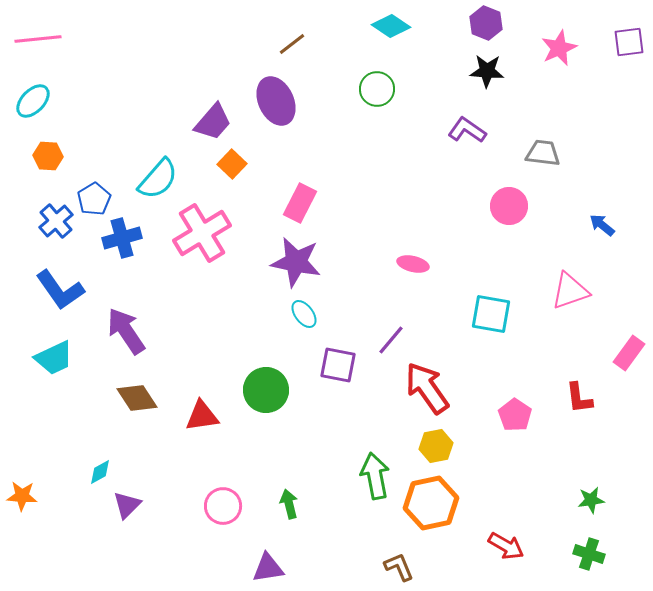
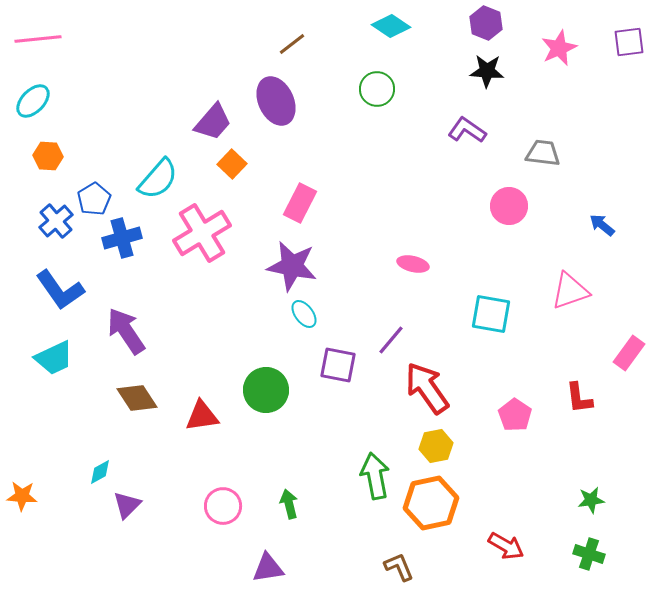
purple star at (296, 262): moved 4 px left, 4 px down
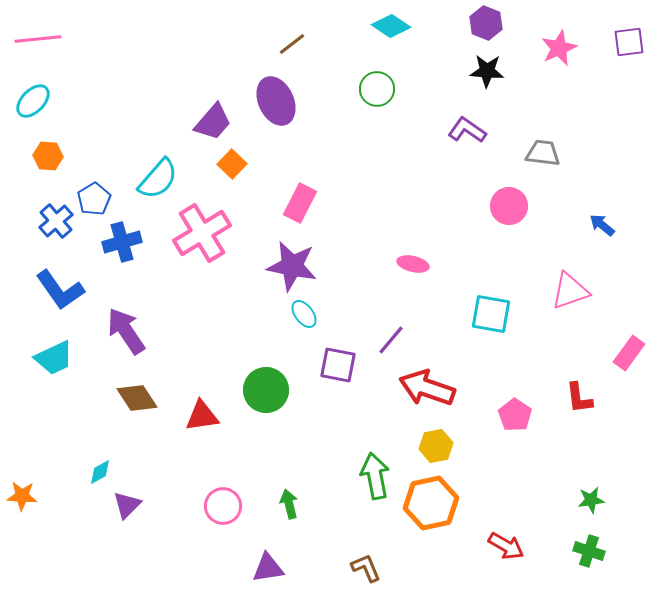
blue cross at (122, 238): moved 4 px down
red arrow at (427, 388): rotated 36 degrees counterclockwise
green cross at (589, 554): moved 3 px up
brown L-shape at (399, 567): moved 33 px left, 1 px down
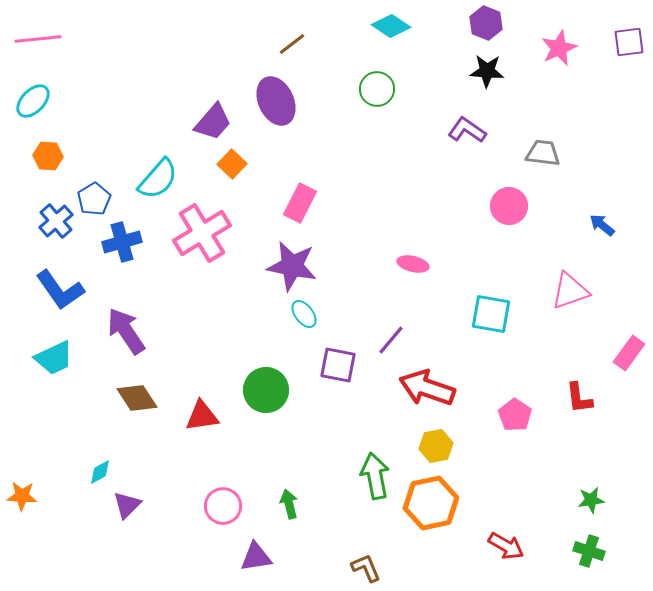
purple triangle at (268, 568): moved 12 px left, 11 px up
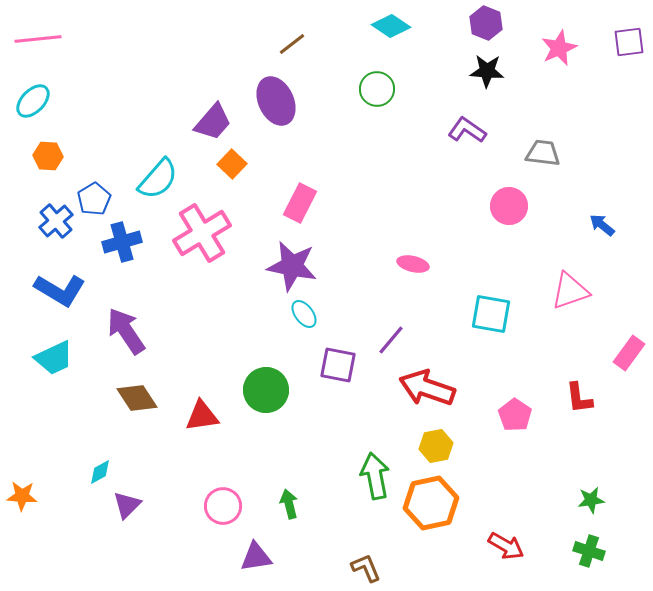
blue L-shape at (60, 290): rotated 24 degrees counterclockwise
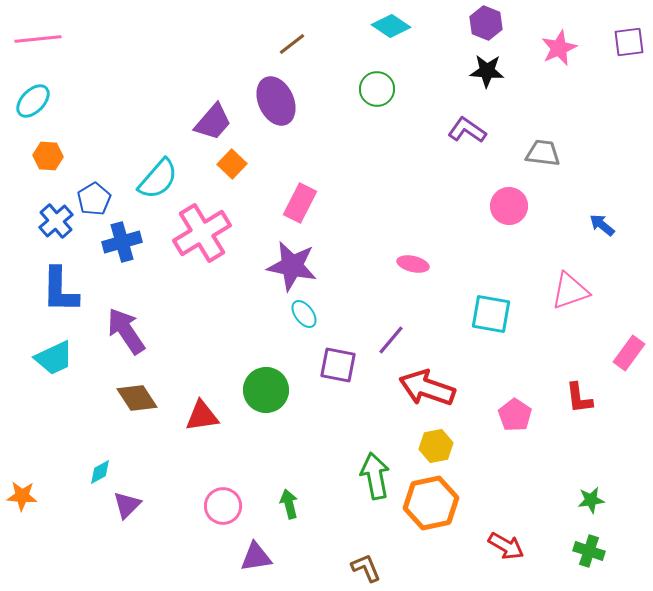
blue L-shape at (60, 290): rotated 60 degrees clockwise
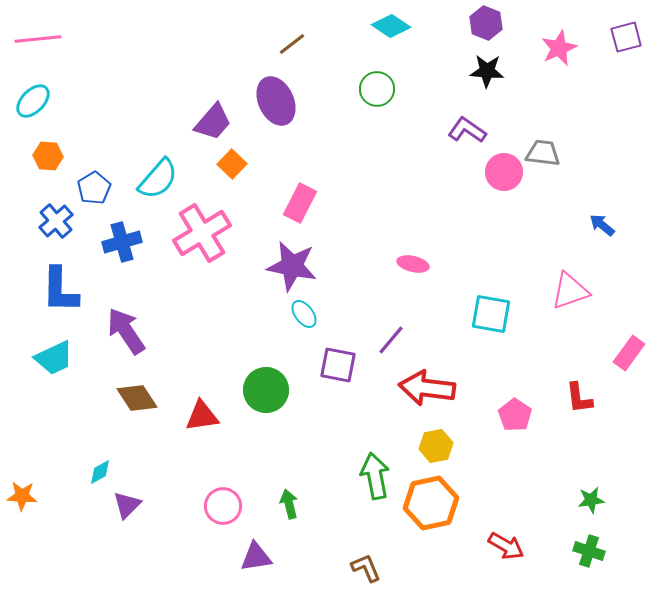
purple square at (629, 42): moved 3 px left, 5 px up; rotated 8 degrees counterclockwise
blue pentagon at (94, 199): moved 11 px up
pink circle at (509, 206): moved 5 px left, 34 px up
red arrow at (427, 388): rotated 12 degrees counterclockwise
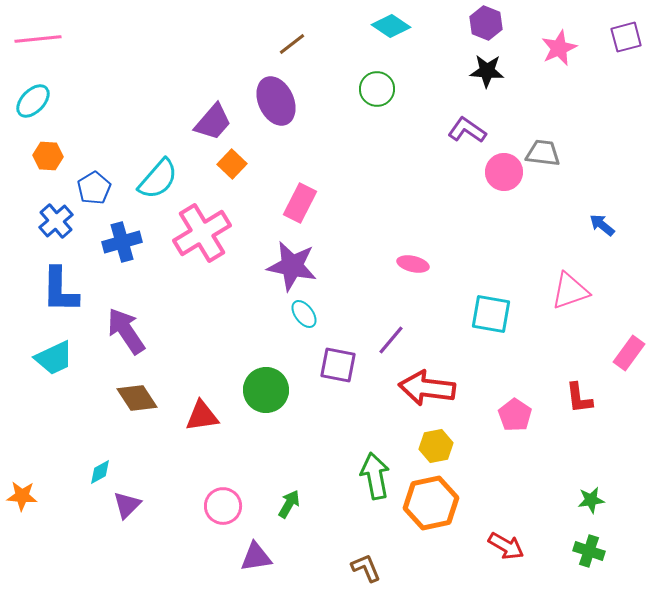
green arrow at (289, 504): rotated 44 degrees clockwise
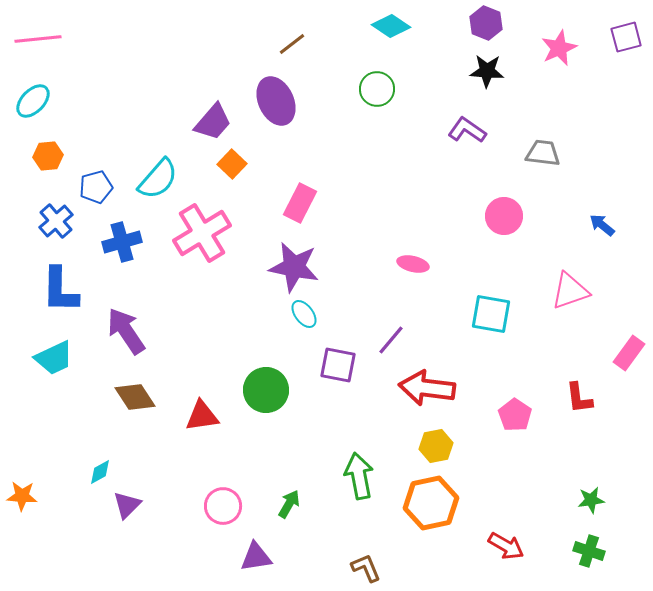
orange hexagon at (48, 156): rotated 8 degrees counterclockwise
pink circle at (504, 172): moved 44 px down
blue pentagon at (94, 188): moved 2 px right, 1 px up; rotated 16 degrees clockwise
purple star at (292, 266): moved 2 px right, 1 px down
brown diamond at (137, 398): moved 2 px left, 1 px up
green arrow at (375, 476): moved 16 px left
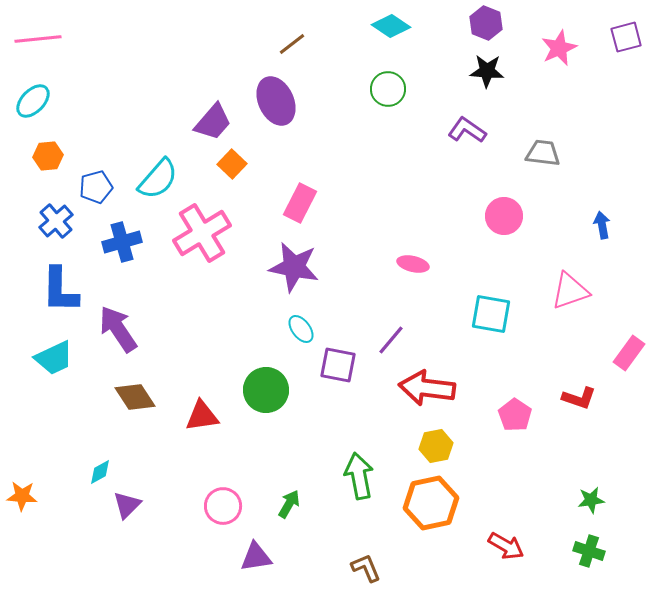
green circle at (377, 89): moved 11 px right
blue arrow at (602, 225): rotated 40 degrees clockwise
cyan ellipse at (304, 314): moved 3 px left, 15 px down
purple arrow at (126, 331): moved 8 px left, 2 px up
red L-shape at (579, 398): rotated 64 degrees counterclockwise
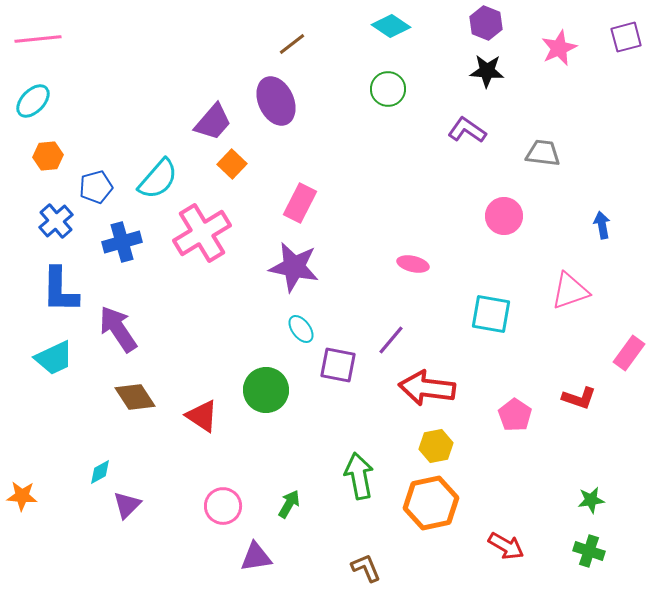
red triangle at (202, 416): rotated 42 degrees clockwise
